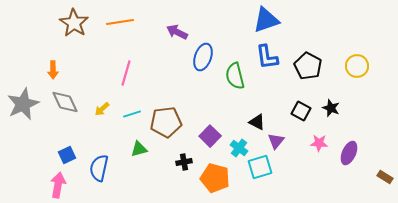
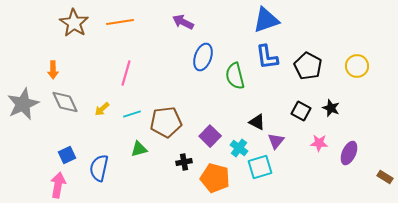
purple arrow: moved 6 px right, 10 px up
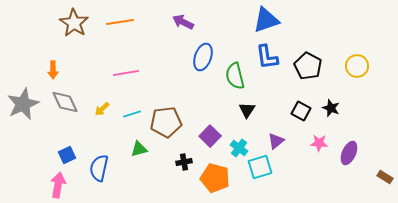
pink line: rotated 65 degrees clockwise
black triangle: moved 10 px left, 12 px up; rotated 36 degrees clockwise
purple triangle: rotated 12 degrees clockwise
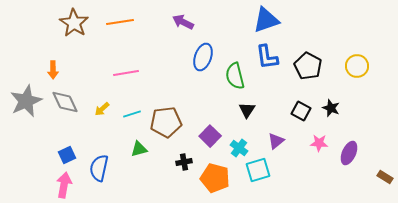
gray star: moved 3 px right, 3 px up
cyan square: moved 2 px left, 3 px down
pink arrow: moved 6 px right
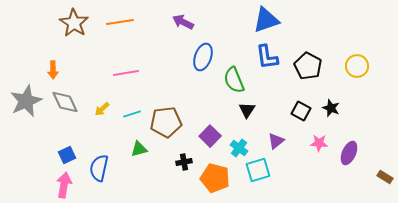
green semicircle: moved 1 px left, 4 px down; rotated 8 degrees counterclockwise
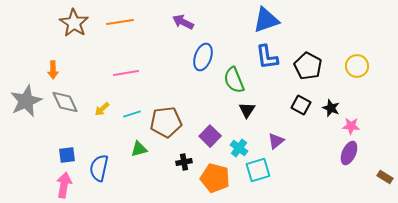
black square: moved 6 px up
pink star: moved 32 px right, 17 px up
blue square: rotated 18 degrees clockwise
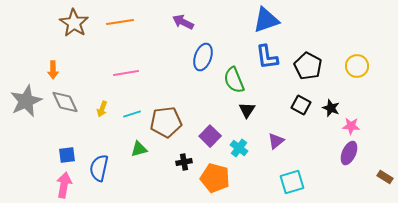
yellow arrow: rotated 28 degrees counterclockwise
cyan square: moved 34 px right, 12 px down
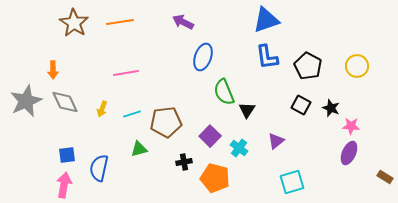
green semicircle: moved 10 px left, 12 px down
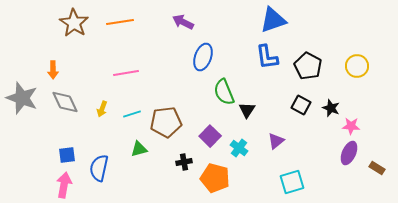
blue triangle: moved 7 px right
gray star: moved 4 px left, 3 px up; rotated 28 degrees counterclockwise
brown rectangle: moved 8 px left, 9 px up
